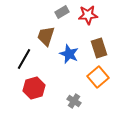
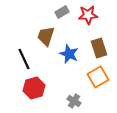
black line: rotated 55 degrees counterclockwise
orange square: rotated 10 degrees clockwise
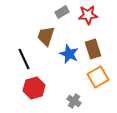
brown rectangle: moved 6 px left, 1 px down
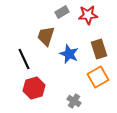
brown rectangle: moved 6 px right
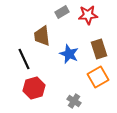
brown trapezoid: moved 4 px left; rotated 25 degrees counterclockwise
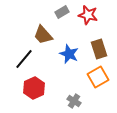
red star: rotated 18 degrees clockwise
brown trapezoid: moved 1 px right, 1 px up; rotated 35 degrees counterclockwise
black line: rotated 65 degrees clockwise
red hexagon: rotated 10 degrees counterclockwise
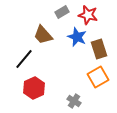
blue star: moved 8 px right, 17 px up
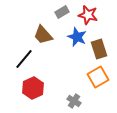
red hexagon: moved 1 px left
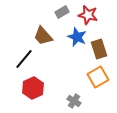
brown trapezoid: moved 1 px down
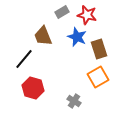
red star: moved 1 px left
brown trapezoid: rotated 20 degrees clockwise
red hexagon: rotated 20 degrees counterclockwise
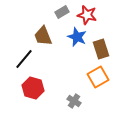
brown rectangle: moved 2 px right
